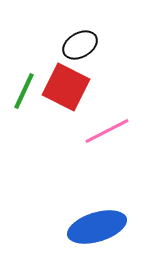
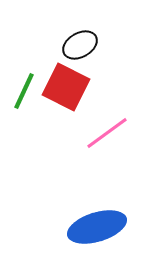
pink line: moved 2 px down; rotated 9 degrees counterclockwise
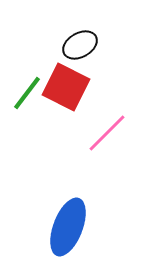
green line: moved 3 px right, 2 px down; rotated 12 degrees clockwise
pink line: rotated 9 degrees counterclockwise
blue ellipse: moved 29 px left; rotated 52 degrees counterclockwise
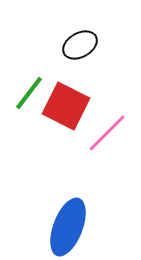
red square: moved 19 px down
green line: moved 2 px right
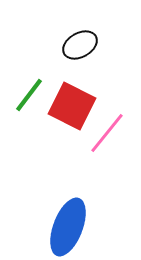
green line: moved 2 px down
red square: moved 6 px right
pink line: rotated 6 degrees counterclockwise
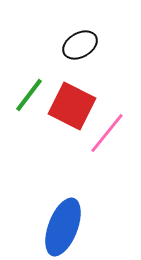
blue ellipse: moved 5 px left
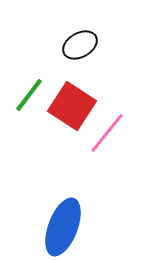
red square: rotated 6 degrees clockwise
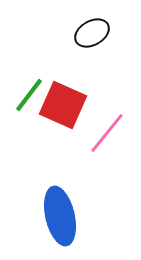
black ellipse: moved 12 px right, 12 px up
red square: moved 9 px left, 1 px up; rotated 9 degrees counterclockwise
blue ellipse: moved 3 px left, 11 px up; rotated 34 degrees counterclockwise
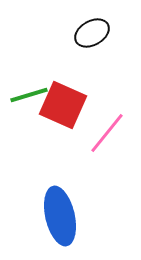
green line: rotated 36 degrees clockwise
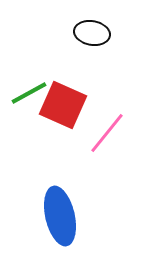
black ellipse: rotated 40 degrees clockwise
green line: moved 2 px up; rotated 12 degrees counterclockwise
